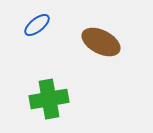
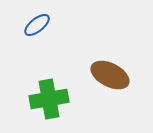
brown ellipse: moved 9 px right, 33 px down
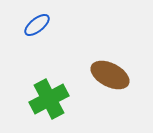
green cross: rotated 18 degrees counterclockwise
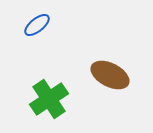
green cross: rotated 6 degrees counterclockwise
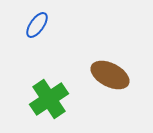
blue ellipse: rotated 16 degrees counterclockwise
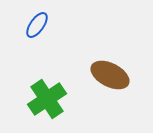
green cross: moved 2 px left
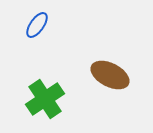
green cross: moved 2 px left
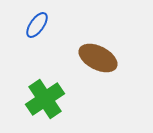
brown ellipse: moved 12 px left, 17 px up
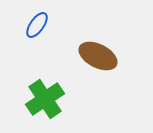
brown ellipse: moved 2 px up
